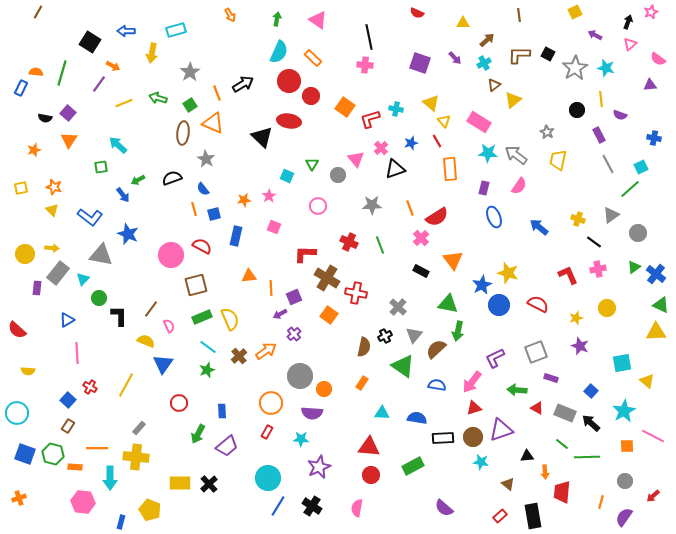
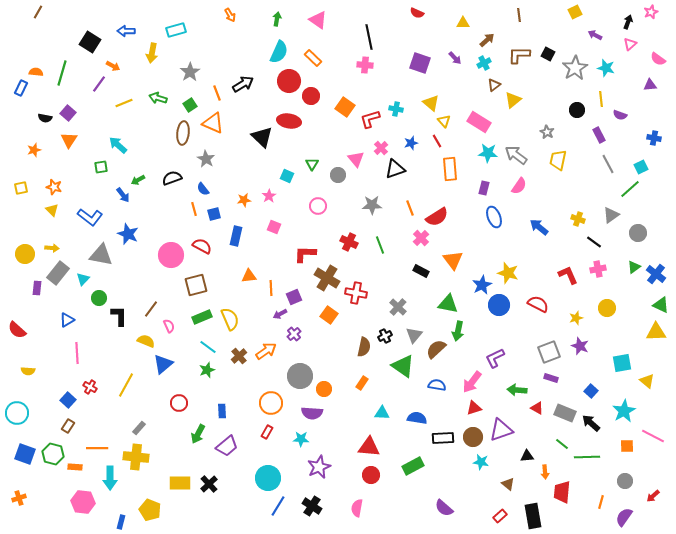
gray square at (536, 352): moved 13 px right
blue triangle at (163, 364): rotated 15 degrees clockwise
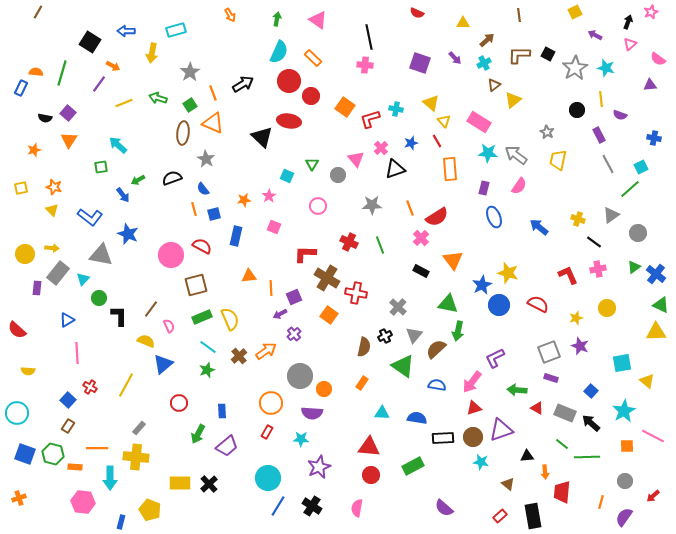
orange line at (217, 93): moved 4 px left
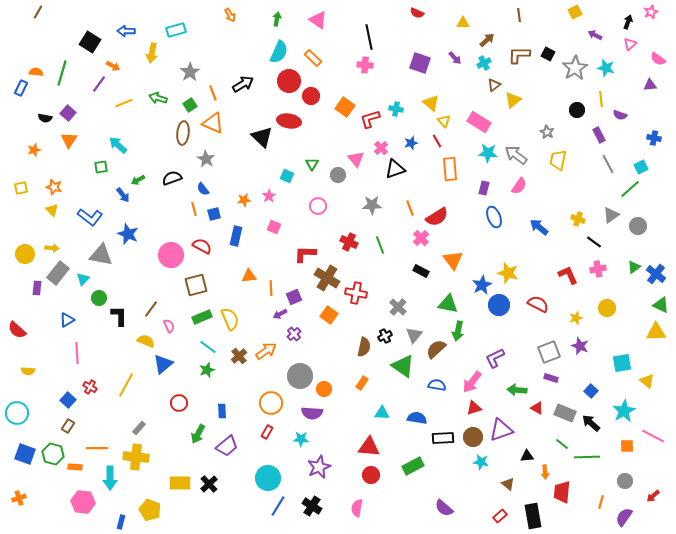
gray circle at (638, 233): moved 7 px up
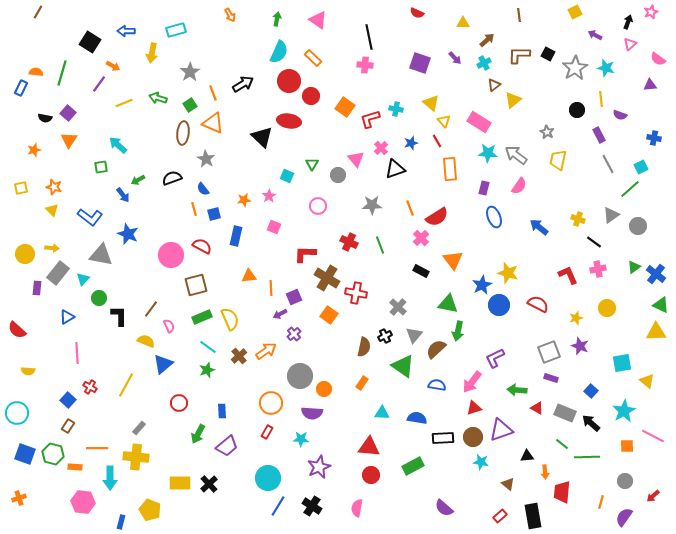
blue triangle at (67, 320): moved 3 px up
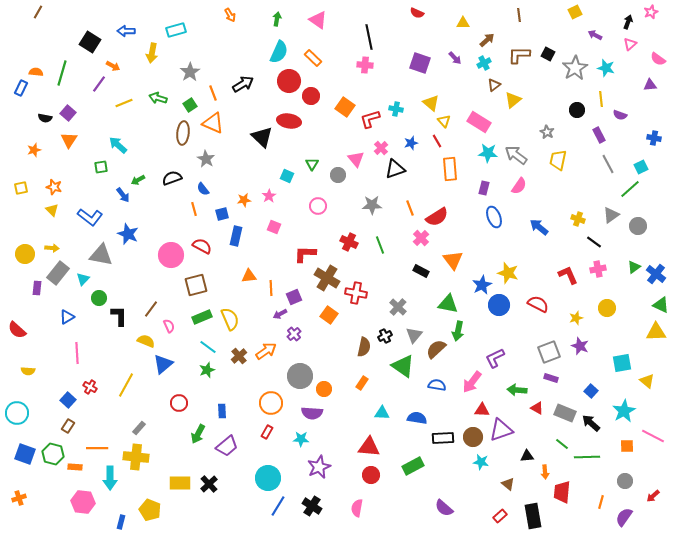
blue square at (214, 214): moved 8 px right
red triangle at (474, 408): moved 8 px right, 2 px down; rotated 21 degrees clockwise
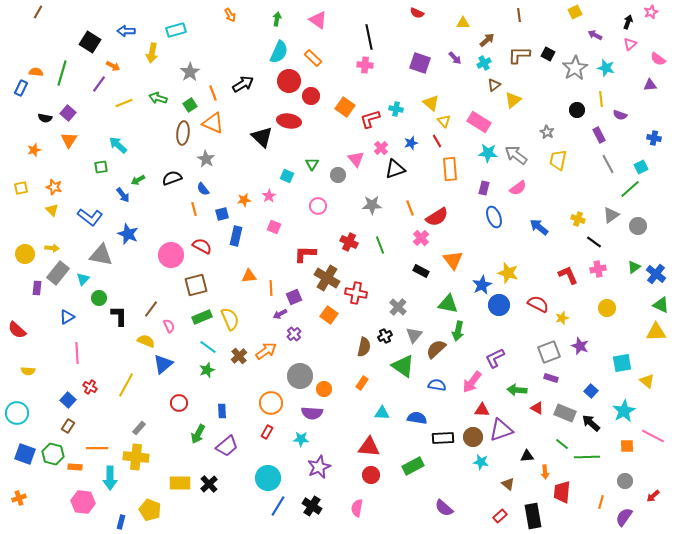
pink semicircle at (519, 186): moved 1 px left, 2 px down; rotated 18 degrees clockwise
yellow star at (576, 318): moved 14 px left
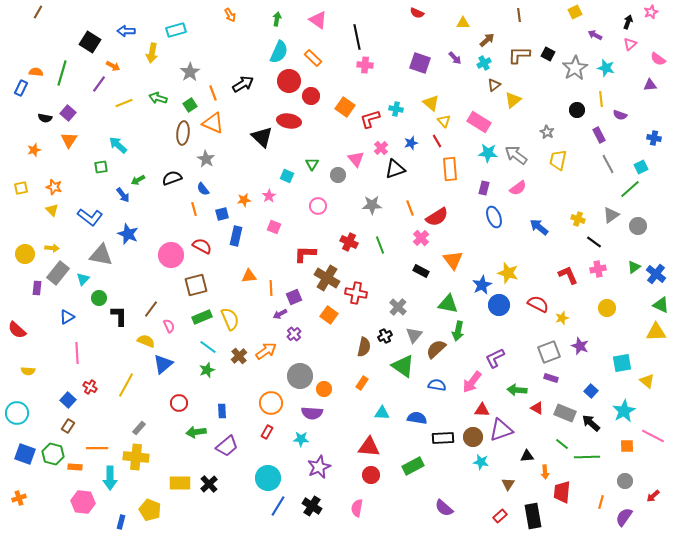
black line at (369, 37): moved 12 px left
green arrow at (198, 434): moved 2 px left, 2 px up; rotated 54 degrees clockwise
brown triangle at (508, 484): rotated 24 degrees clockwise
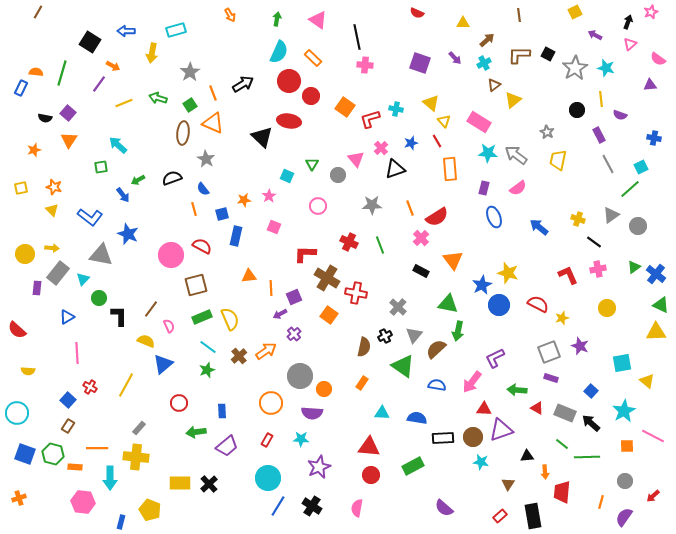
red triangle at (482, 410): moved 2 px right, 1 px up
red rectangle at (267, 432): moved 8 px down
